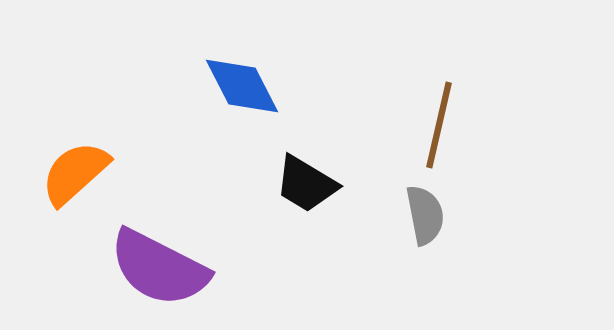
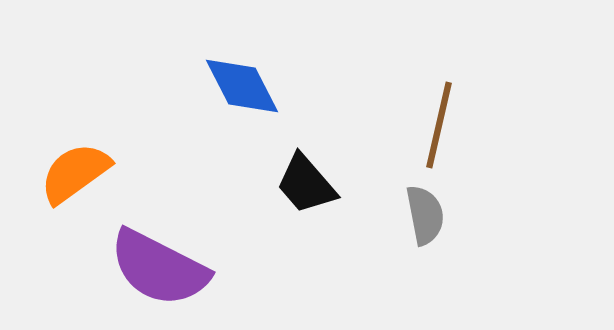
orange semicircle: rotated 6 degrees clockwise
black trapezoid: rotated 18 degrees clockwise
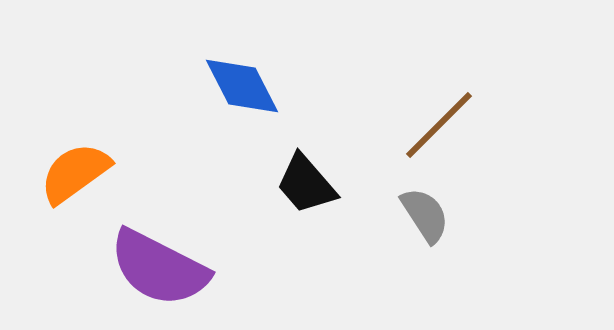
brown line: rotated 32 degrees clockwise
gray semicircle: rotated 22 degrees counterclockwise
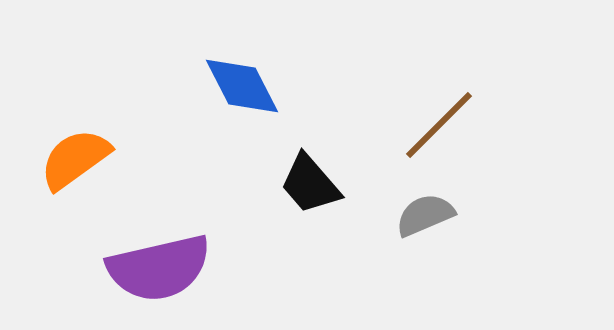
orange semicircle: moved 14 px up
black trapezoid: moved 4 px right
gray semicircle: rotated 80 degrees counterclockwise
purple semicircle: rotated 40 degrees counterclockwise
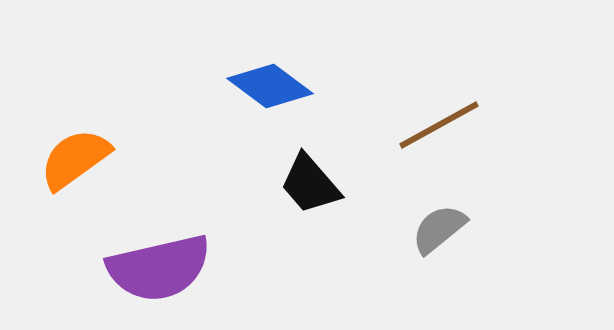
blue diamond: moved 28 px right; rotated 26 degrees counterclockwise
brown line: rotated 16 degrees clockwise
gray semicircle: moved 14 px right, 14 px down; rotated 16 degrees counterclockwise
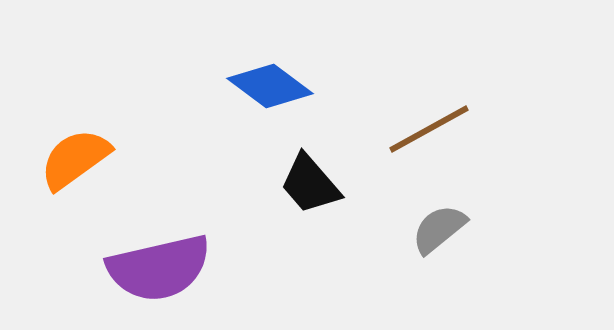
brown line: moved 10 px left, 4 px down
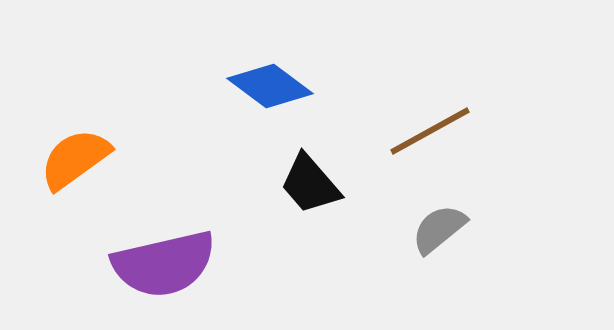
brown line: moved 1 px right, 2 px down
purple semicircle: moved 5 px right, 4 px up
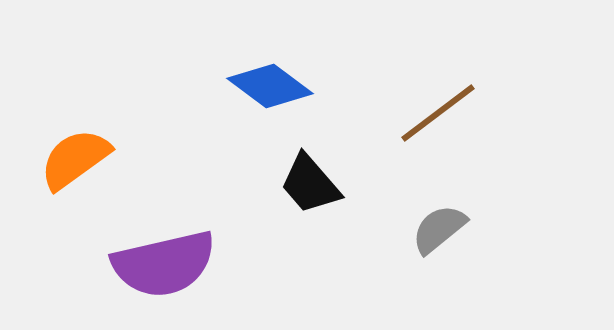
brown line: moved 8 px right, 18 px up; rotated 8 degrees counterclockwise
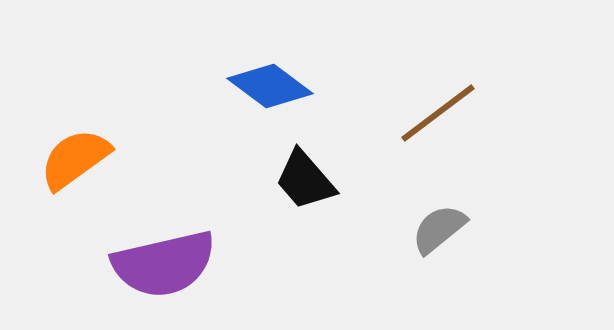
black trapezoid: moved 5 px left, 4 px up
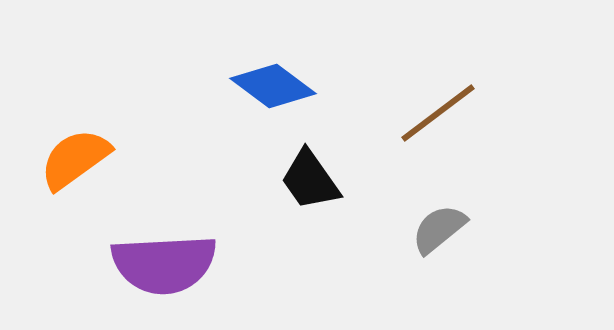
blue diamond: moved 3 px right
black trapezoid: moved 5 px right; rotated 6 degrees clockwise
purple semicircle: rotated 10 degrees clockwise
